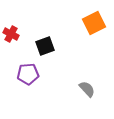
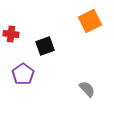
orange square: moved 4 px left, 2 px up
red cross: rotated 21 degrees counterclockwise
purple pentagon: moved 5 px left; rotated 30 degrees counterclockwise
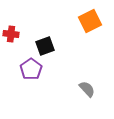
purple pentagon: moved 8 px right, 5 px up
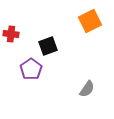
black square: moved 3 px right
gray semicircle: rotated 78 degrees clockwise
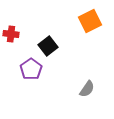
black square: rotated 18 degrees counterclockwise
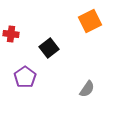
black square: moved 1 px right, 2 px down
purple pentagon: moved 6 px left, 8 px down
